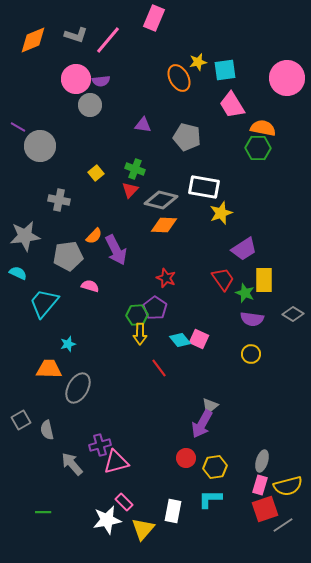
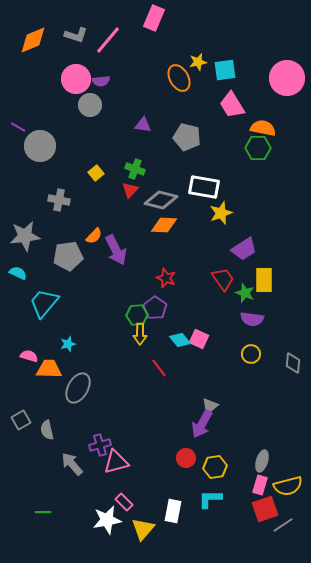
pink semicircle at (90, 286): moved 61 px left, 70 px down
gray diamond at (293, 314): moved 49 px down; rotated 65 degrees clockwise
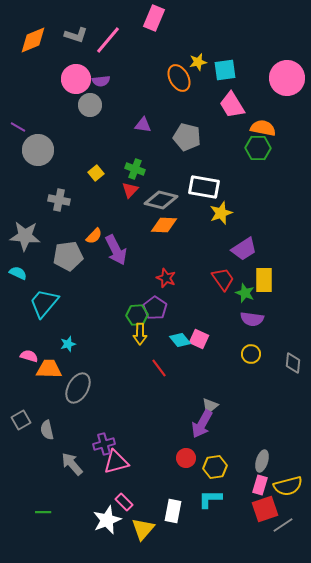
gray circle at (40, 146): moved 2 px left, 4 px down
gray star at (25, 236): rotated 12 degrees clockwise
purple cross at (100, 445): moved 4 px right, 1 px up
white star at (107, 520): rotated 12 degrees counterclockwise
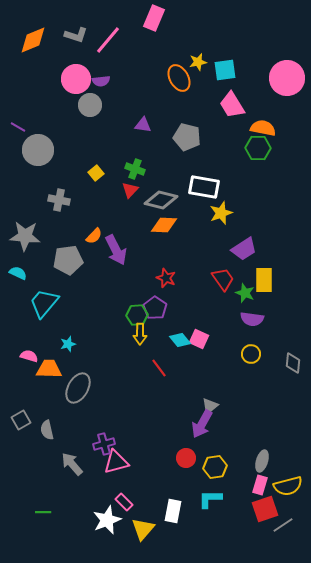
gray pentagon at (68, 256): moved 4 px down
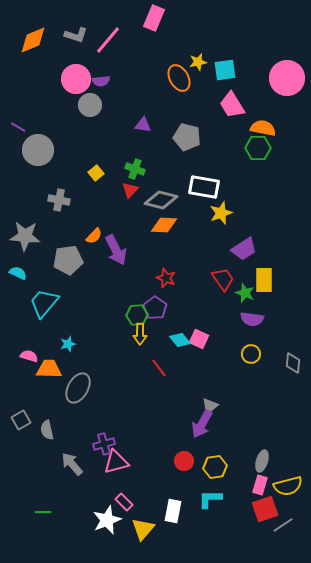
red circle at (186, 458): moved 2 px left, 3 px down
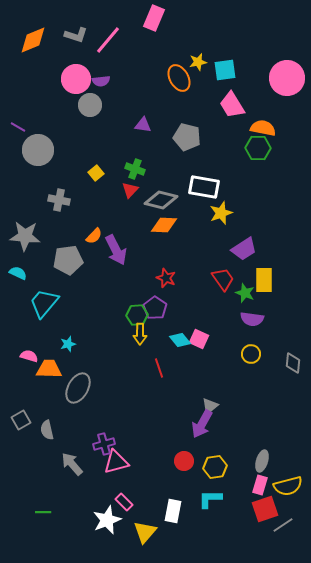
red line at (159, 368): rotated 18 degrees clockwise
yellow triangle at (143, 529): moved 2 px right, 3 px down
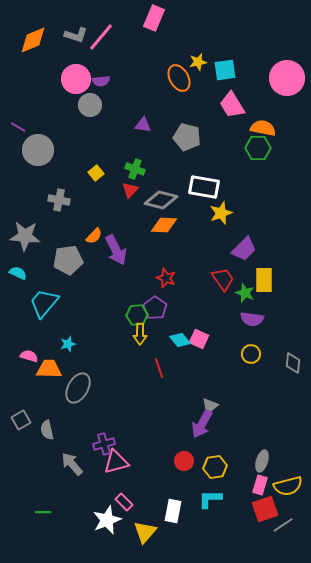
pink line at (108, 40): moved 7 px left, 3 px up
purple trapezoid at (244, 249): rotated 12 degrees counterclockwise
